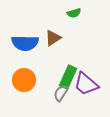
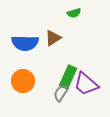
orange circle: moved 1 px left, 1 px down
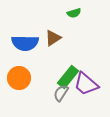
green rectangle: rotated 15 degrees clockwise
orange circle: moved 4 px left, 3 px up
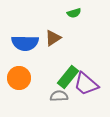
gray semicircle: moved 2 px left, 3 px down; rotated 54 degrees clockwise
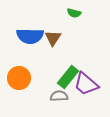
green semicircle: rotated 32 degrees clockwise
brown triangle: rotated 24 degrees counterclockwise
blue semicircle: moved 5 px right, 7 px up
